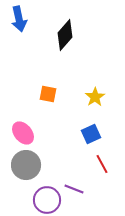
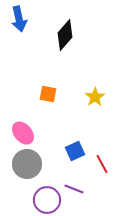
blue square: moved 16 px left, 17 px down
gray circle: moved 1 px right, 1 px up
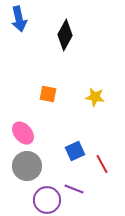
black diamond: rotated 12 degrees counterclockwise
yellow star: rotated 30 degrees counterclockwise
gray circle: moved 2 px down
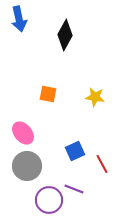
purple circle: moved 2 px right
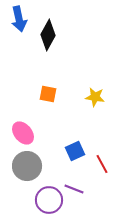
black diamond: moved 17 px left
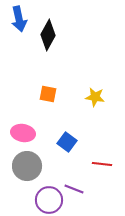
pink ellipse: rotated 40 degrees counterclockwise
blue square: moved 8 px left, 9 px up; rotated 30 degrees counterclockwise
red line: rotated 54 degrees counterclockwise
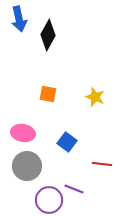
yellow star: rotated 12 degrees clockwise
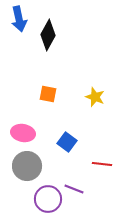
purple circle: moved 1 px left, 1 px up
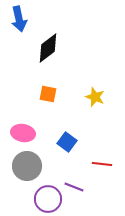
black diamond: moved 13 px down; rotated 24 degrees clockwise
purple line: moved 2 px up
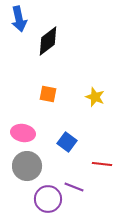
black diamond: moved 7 px up
